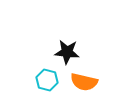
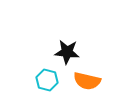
orange semicircle: moved 3 px right, 1 px up
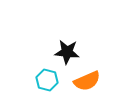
orange semicircle: rotated 36 degrees counterclockwise
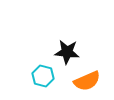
cyan hexagon: moved 4 px left, 4 px up
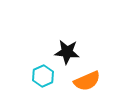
cyan hexagon: rotated 20 degrees clockwise
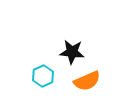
black star: moved 5 px right
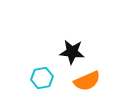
cyan hexagon: moved 1 px left, 2 px down; rotated 15 degrees clockwise
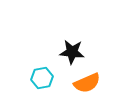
orange semicircle: moved 2 px down
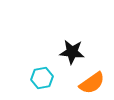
orange semicircle: moved 5 px right; rotated 12 degrees counterclockwise
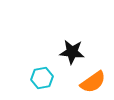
orange semicircle: moved 1 px right, 1 px up
